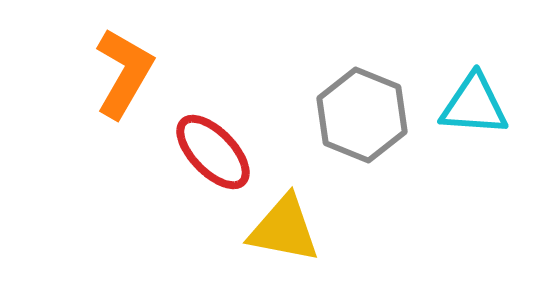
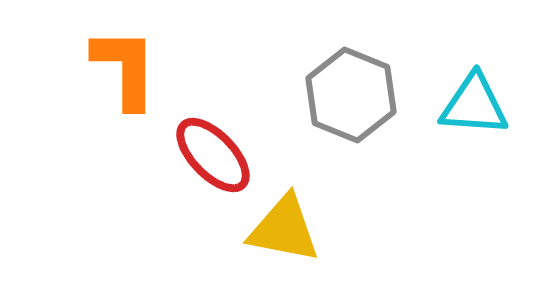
orange L-shape: moved 1 px right, 5 px up; rotated 30 degrees counterclockwise
gray hexagon: moved 11 px left, 20 px up
red ellipse: moved 3 px down
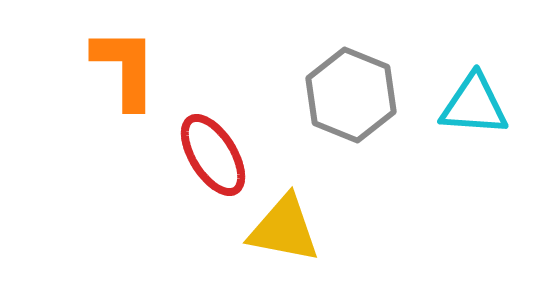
red ellipse: rotated 12 degrees clockwise
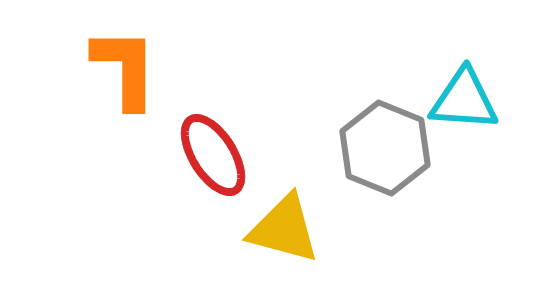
gray hexagon: moved 34 px right, 53 px down
cyan triangle: moved 10 px left, 5 px up
yellow triangle: rotated 4 degrees clockwise
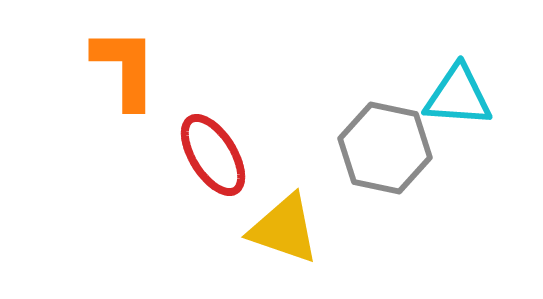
cyan triangle: moved 6 px left, 4 px up
gray hexagon: rotated 10 degrees counterclockwise
yellow triangle: rotated 4 degrees clockwise
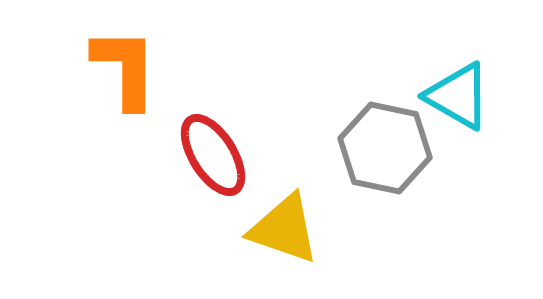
cyan triangle: rotated 26 degrees clockwise
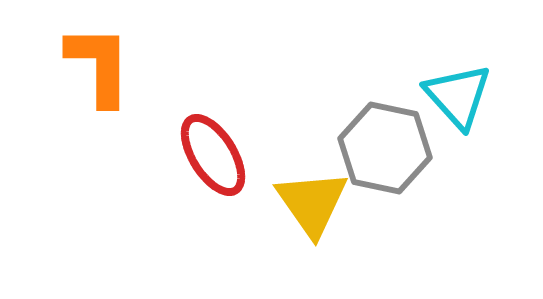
orange L-shape: moved 26 px left, 3 px up
cyan triangle: rotated 18 degrees clockwise
yellow triangle: moved 28 px right, 26 px up; rotated 36 degrees clockwise
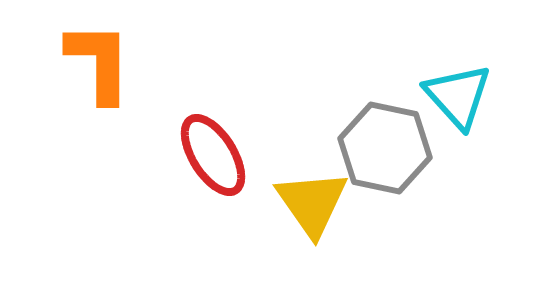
orange L-shape: moved 3 px up
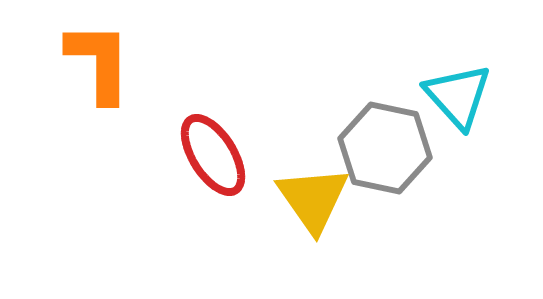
yellow triangle: moved 1 px right, 4 px up
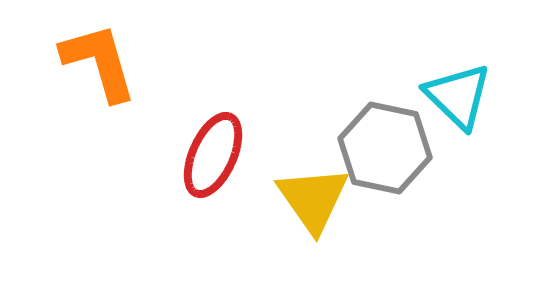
orange L-shape: rotated 16 degrees counterclockwise
cyan triangle: rotated 4 degrees counterclockwise
red ellipse: rotated 56 degrees clockwise
